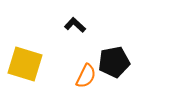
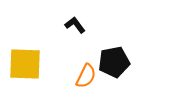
black L-shape: rotated 10 degrees clockwise
yellow square: rotated 15 degrees counterclockwise
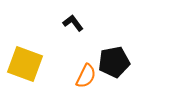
black L-shape: moved 2 px left, 2 px up
yellow square: rotated 18 degrees clockwise
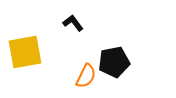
yellow square: moved 12 px up; rotated 30 degrees counterclockwise
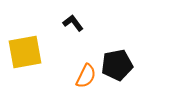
black pentagon: moved 3 px right, 3 px down
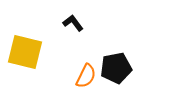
yellow square: rotated 24 degrees clockwise
black pentagon: moved 1 px left, 3 px down
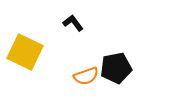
yellow square: rotated 12 degrees clockwise
orange semicircle: rotated 45 degrees clockwise
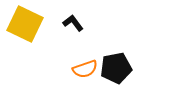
yellow square: moved 28 px up
orange semicircle: moved 1 px left, 7 px up
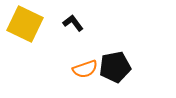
black pentagon: moved 1 px left, 1 px up
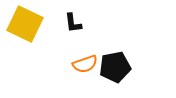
black L-shape: rotated 150 degrees counterclockwise
orange semicircle: moved 5 px up
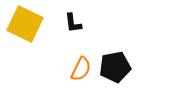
orange semicircle: moved 4 px left, 5 px down; rotated 45 degrees counterclockwise
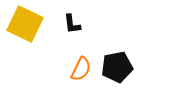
black L-shape: moved 1 px left, 1 px down
black pentagon: moved 2 px right
